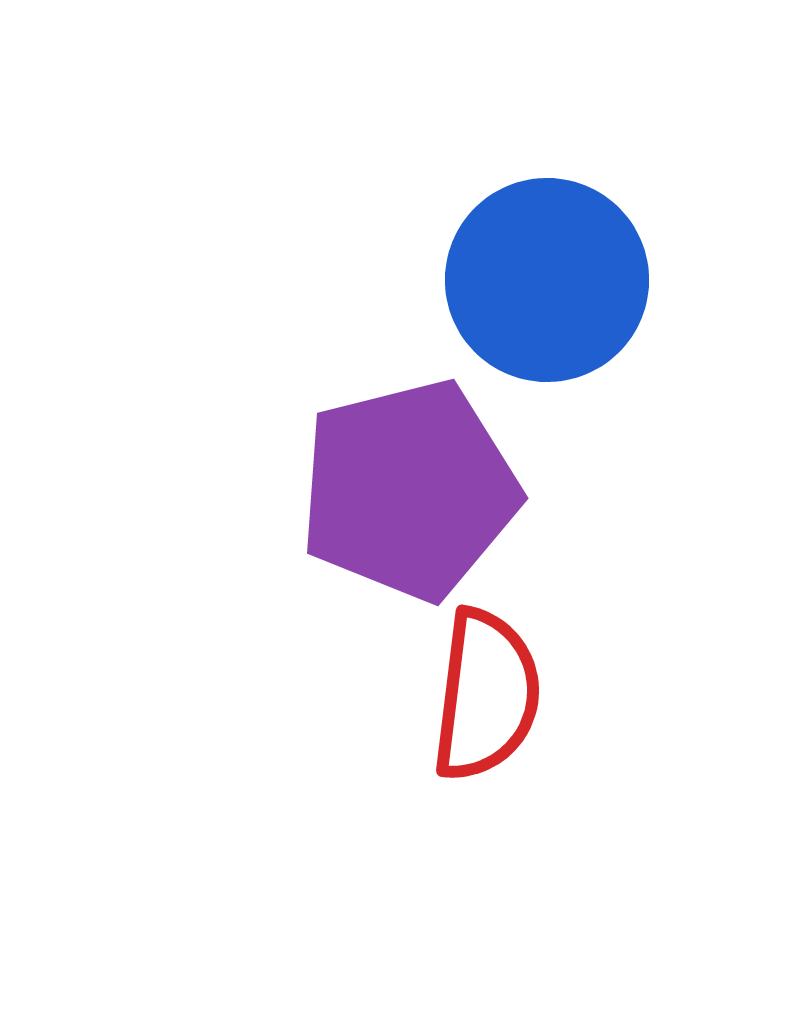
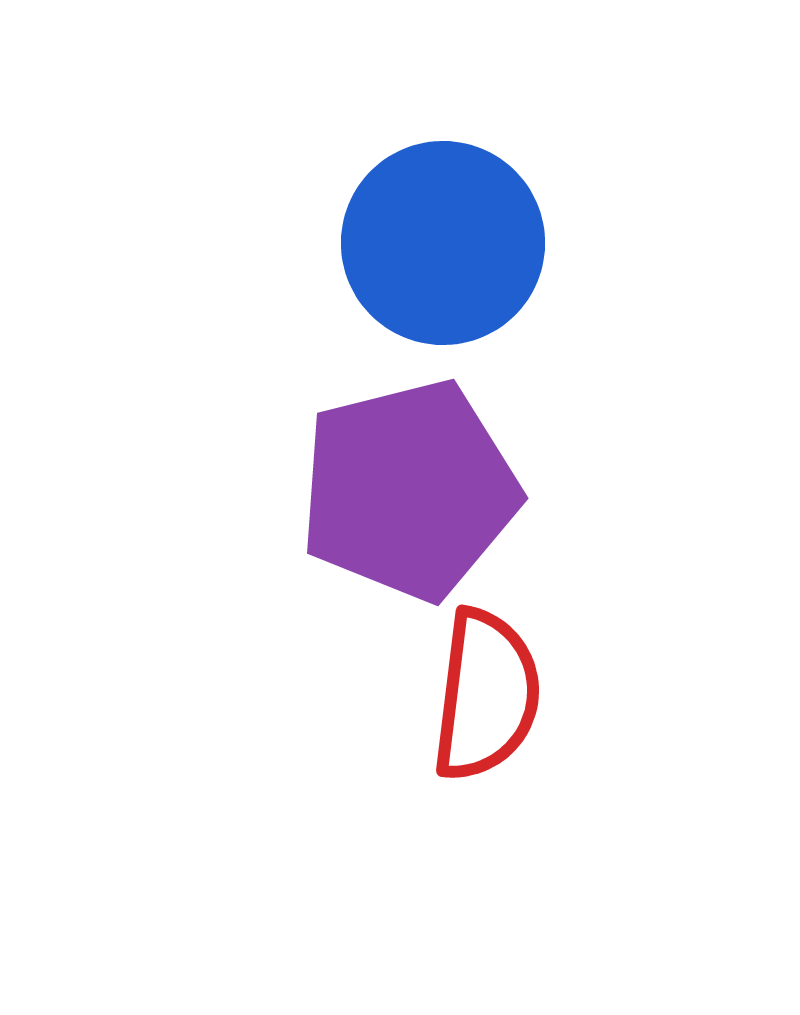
blue circle: moved 104 px left, 37 px up
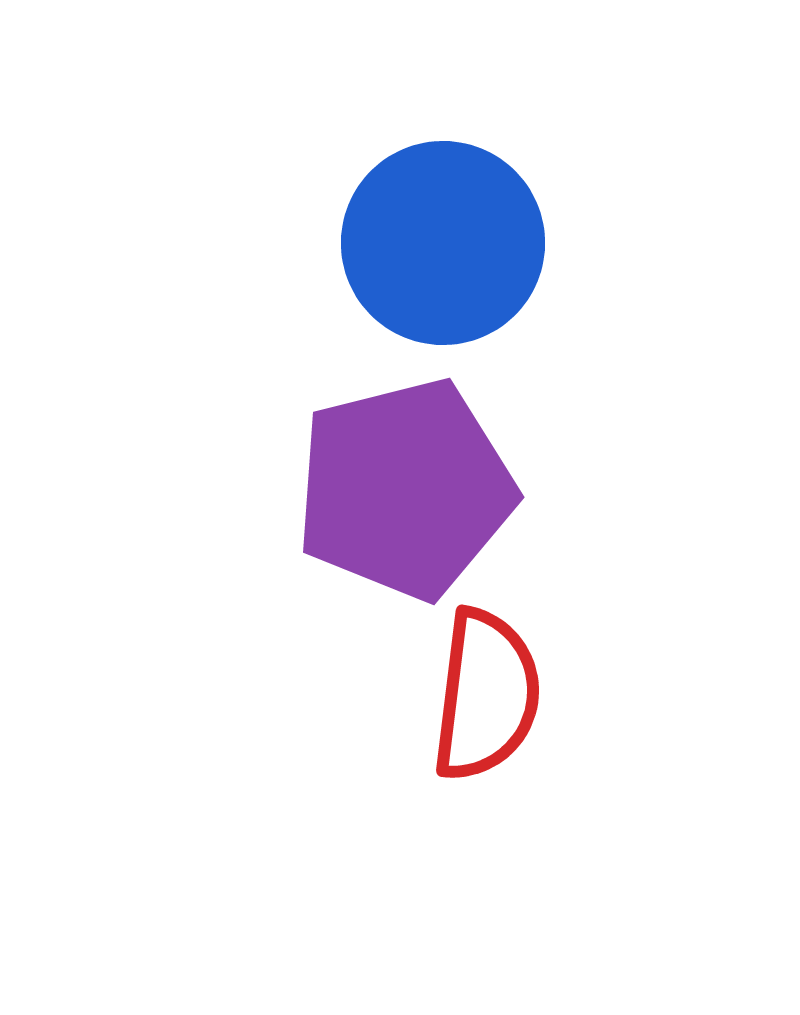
purple pentagon: moved 4 px left, 1 px up
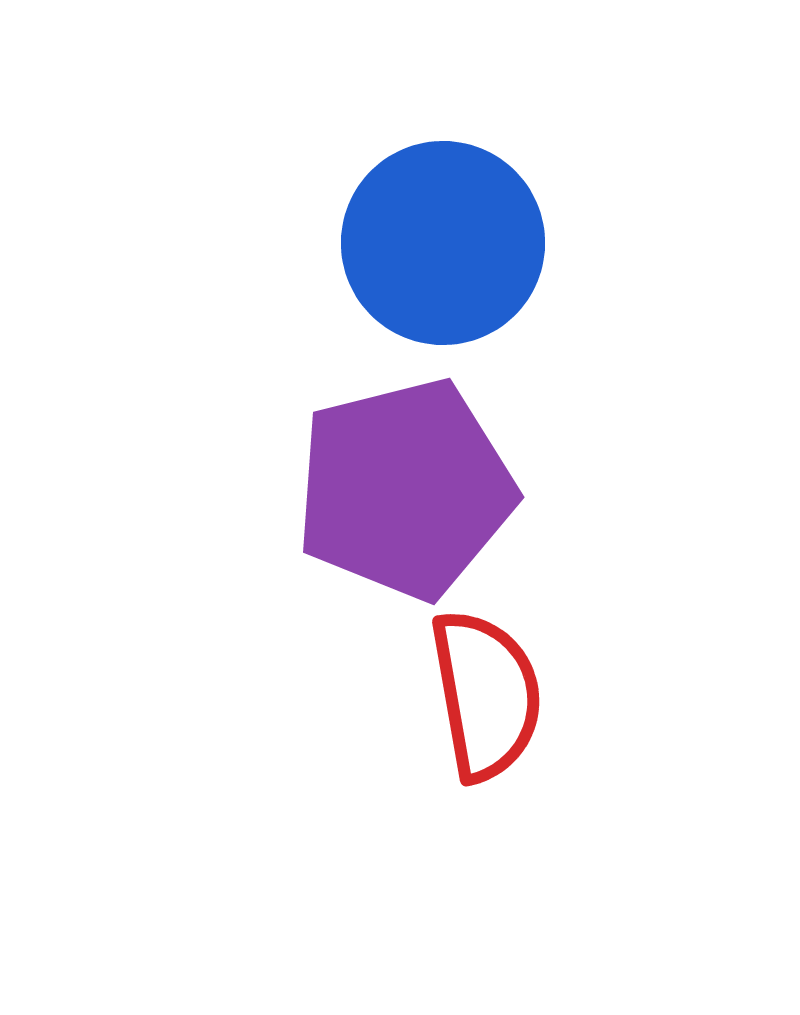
red semicircle: rotated 17 degrees counterclockwise
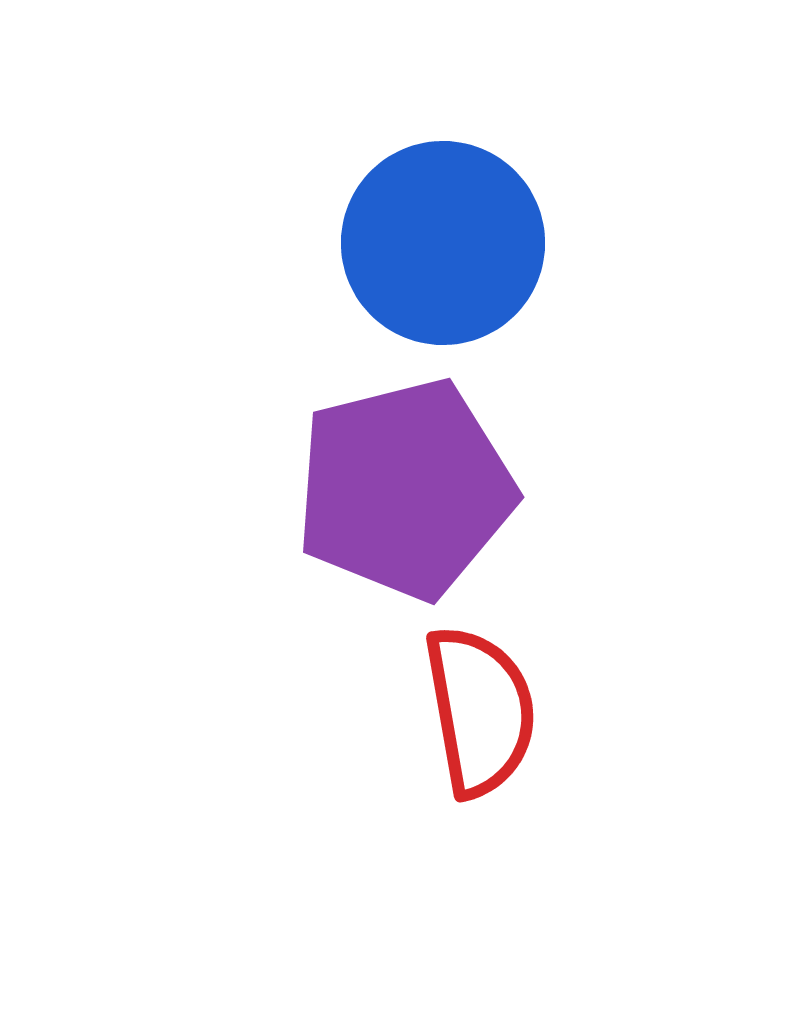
red semicircle: moved 6 px left, 16 px down
